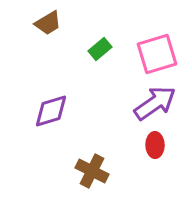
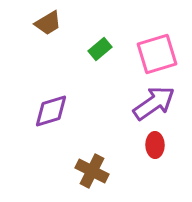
purple arrow: moved 1 px left
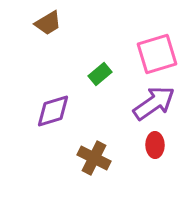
green rectangle: moved 25 px down
purple diamond: moved 2 px right
brown cross: moved 2 px right, 13 px up
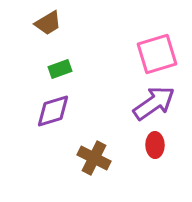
green rectangle: moved 40 px left, 5 px up; rotated 20 degrees clockwise
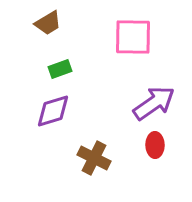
pink square: moved 24 px left, 17 px up; rotated 18 degrees clockwise
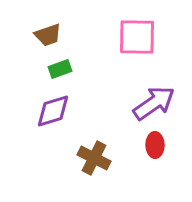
brown trapezoid: moved 12 px down; rotated 12 degrees clockwise
pink square: moved 4 px right
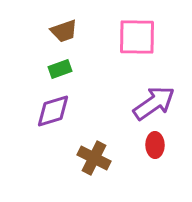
brown trapezoid: moved 16 px right, 4 px up
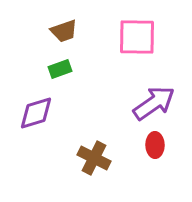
purple diamond: moved 17 px left, 2 px down
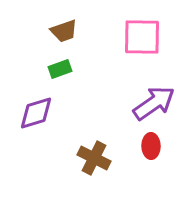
pink square: moved 5 px right
red ellipse: moved 4 px left, 1 px down
